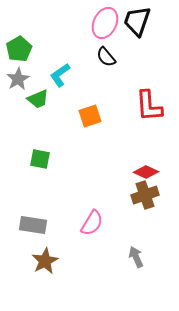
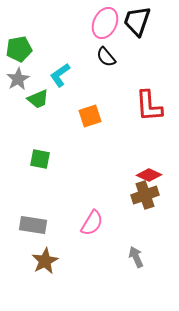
green pentagon: rotated 20 degrees clockwise
red diamond: moved 3 px right, 3 px down
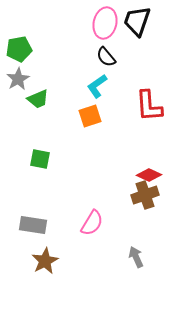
pink ellipse: rotated 12 degrees counterclockwise
cyan L-shape: moved 37 px right, 11 px down
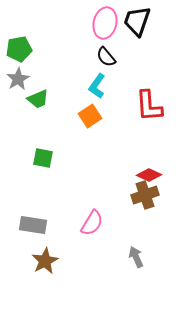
cyan L-shape: rotated 20 degrees counterclockwise
orange square: rotated 15 degrees counterclockwise
green square: moved 3 px right, 1 px up
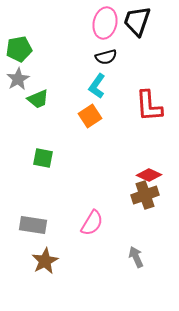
black semicircle: rotated 65 degrees counterclockwise
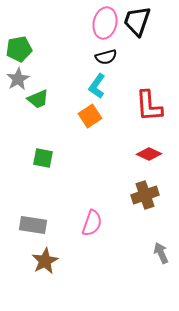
red diamond: moved 21 px up
pink semicircle: rotated 12 degrees counterclockwise
gray arrow: moved 25 px right, 4 px up
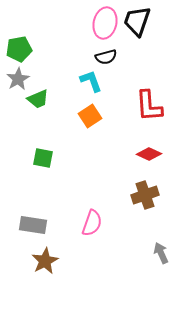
cyan L-shape: moved 6 px left, 5 px up; rotated 125 degrees clockwise
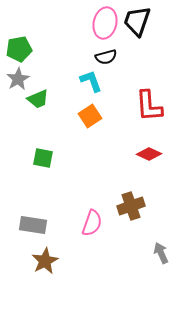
brown cross: moved 14 px left, 11 px down
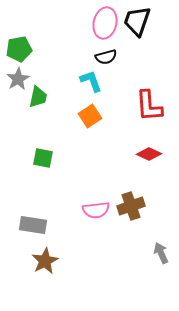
green trapezoid: moved 2 px up; rotated 55 degrees counterclockwise
pink semicircle: moved 4 px right, 13 px up; rotated 64 degrees clockwise
